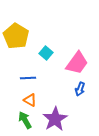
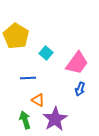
orange triangle: moved 8 px right
green arrow: rotated 12 degrees clockwise
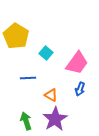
orange triangle: moved 13 px right, 5 px up
green arrow: moved 1 px right, 1 px down
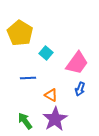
yellow pentagon: moved 4 px right, 3 px up
green arrow: moved 1 px left; rotated 18 degrees counterclockwise
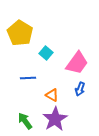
orange triangle: moved 1 px right
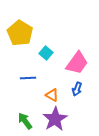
blue arrow: moved 3 px left
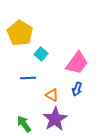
cyan square: moved 5 px left, 1 px down
green arrow: moved 1 px left, 3 px down
